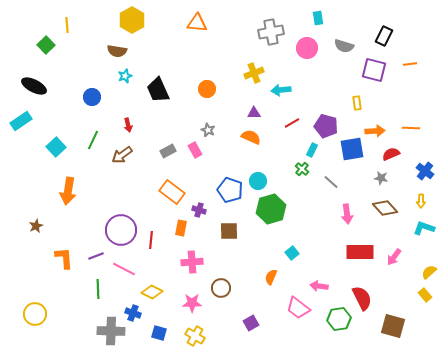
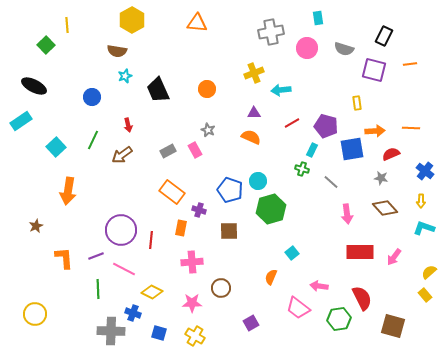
gray semicircle at (344, 46): moved 3 px down
green cross at (302, 169): rotated 24 degrees counterclockwise
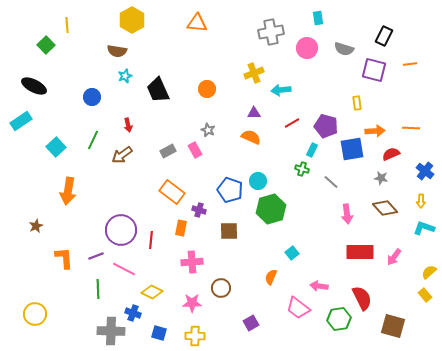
yellow cross at (195, 336): rotated 30 degrees counterclockwise
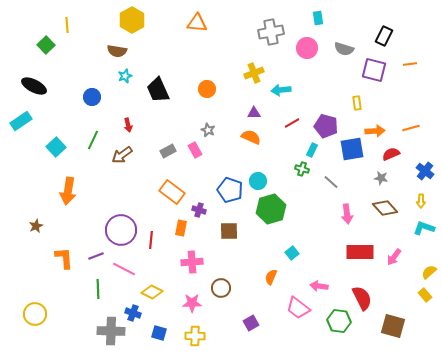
orange line at (411, 128): rotated 18 degrees counterclockwise
green hexagon at (339, 319): moved 2 px down; rotated 15 degrees clockwise
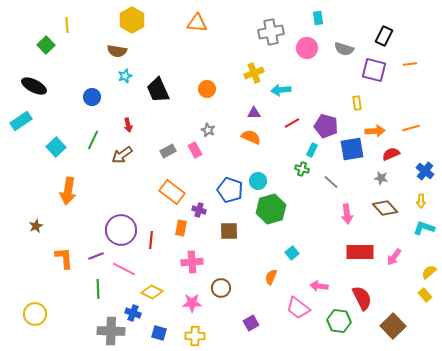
brown square at (393, 326): rotated 30 degrees clockwise
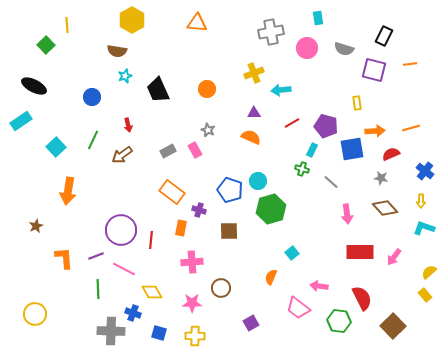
yellow diamond at (152, 292): rotated 35 degrees clockwise
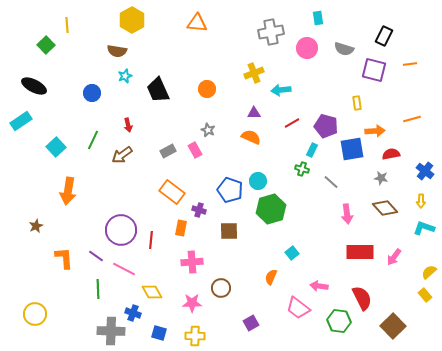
blue circle at (92, 97): moved 4 px up
orange line at (411, 128): moved 1 px right, 9 px up
red semicircle at (391, 154): rotated 12 degrees clockwise
purple line at (96, 256): rotated 56 degrees clockwise
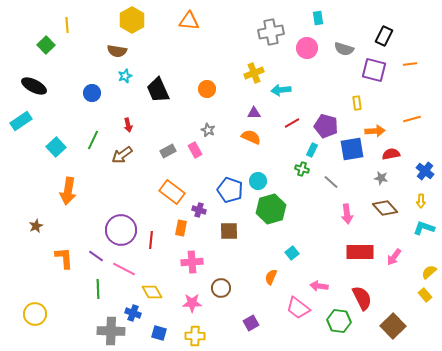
orange triangle at (197, 23): moved 8 px left, 2 px up
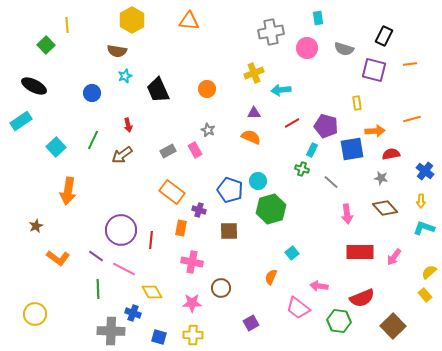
orange L-shape at (64, 258): moved 6 px left; rotated 130 degrees clockwise
pink cross at (192, 262): rotated 15 degrees clockwise
red semicircle at (362, 298): rotated 95 degrees clockwise
blue square at (159, 333): moved 4 px down
yellow cross at (195, 336): moved 2 px left, 1 px up
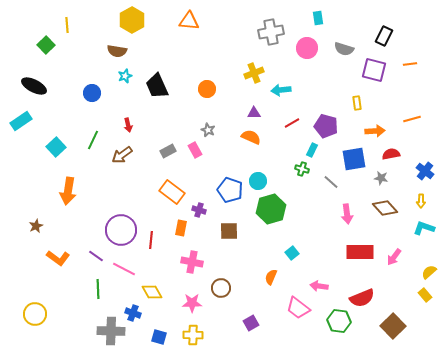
black trapezoid at (158, 90): moved 1 px left, 4 px up
blue square at (352, 149): moved 2 px right, 10 px down
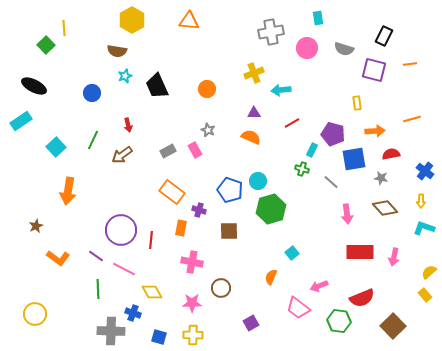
yellow line at (67, 25): moved 3 px left, 3 px down
purple pentagon at (326, 126): moved 7 px right, 8 px down
pink arrow at (394, 257): rotated 24 degrees counterclockwise
pink arrow at (319, 286): rotated 30 degrees counterclockwise
